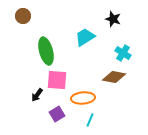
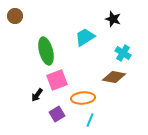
brown circle: moved 8 px left
pink square: rotated 25 degrees counterclockwise
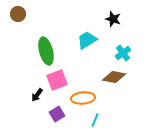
brown circle: moved 3 px right, 2 px up
cyan trapezoid: moved 2 px right, 3 px down
cyan cross: rotated 21 degrees clockwise
cyan line: moved 5 px right
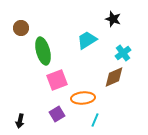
brown circle: moved 3 px right, 14 px down
green ellipse: moved 3 px left
brown diamond: rotated 35 degrees counterclockwise
black arrow: moved 17 px left, 26 px down; rotated 24 degrees counterclockwise
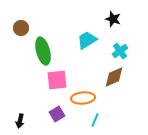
cyan cross: moved 3 px left, 2 px up
pink square: rotated 15 degrees clockwise
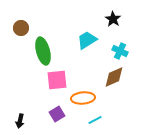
black star: rotated 14 degrees clockwise
cyan cross: rotated 28 degrees counterclockwise
cyan line: rotated 40 degrees clockwise
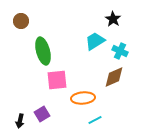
brown circle: moved 7 px up
cyan trapezoid: moved 8 px right, 1 px down
purple square: moved 15 px left
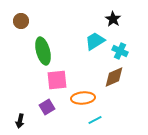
purple square: moved 5 px right, 7 px up
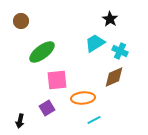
black star: moved 3 px left
cyan trapezoid: moved 2 px down
green ellipse: moved 1 px left, 1 px down; rotated 68 degrees clockwise
purple square: moved 1 px down
cyan line: moved 1 px left
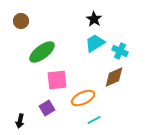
black star: moved 16 px left
orange ellipse: rotated 20 degrees counterclockwise
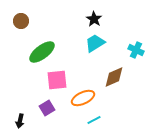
cyan cross: moved 16 px right, 1 px up
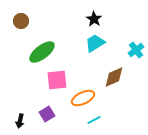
cyan cross: rotated 28 degrees clockwise
purple square: moved 6 px down
